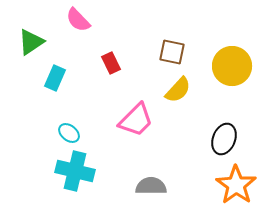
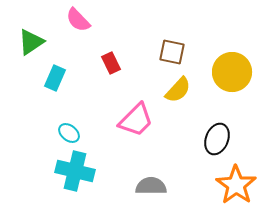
yellow circle: moved 6 px down
black ellipse: moved 7 px left
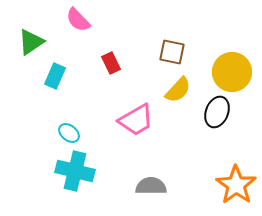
cyan rectangle: moved 2 px up
pink trapezoid: rotated 15 degrees clockwise
black ellipse: moved 27 px up
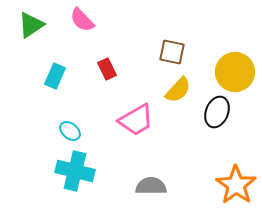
pink semicircle: moved 4 px right
green triangle: moved 17 px up
red rectangle: moved 4 px left, 6 px down
yellow circle: moved 3 px right
cyan ellipse: moved 1 px right, 2 px up
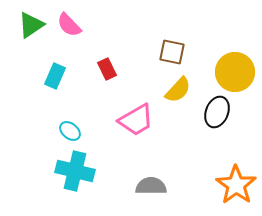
pink semicircle: moved 13 px left, 5 px down
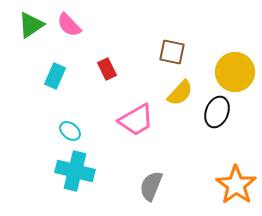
yellow semicircle: moved 2 px right, 3 px down
gray semicircle: rotated 68 degrees counterclockwise
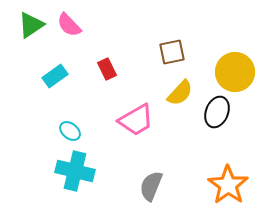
brown square: rotated 24 degrees counterclockwise
cyan rectangle: rotated 30 degrees clockwise
orange star: moved 8 px left
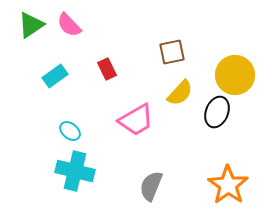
yellow circle: moved 3 px down
